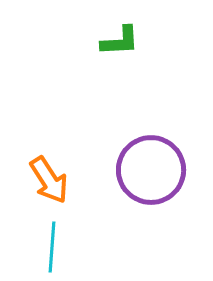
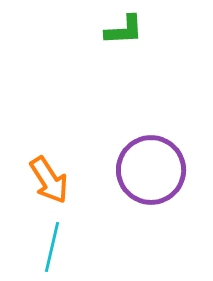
green L-shape: moved 4 px right, 11 px up
cyan line: rotated 9 degrees clockwise
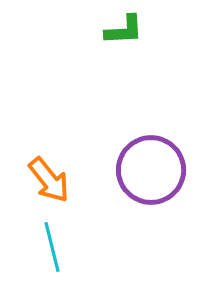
orange arrow: rotated 6 degrees counterclockwise
cyan line: rotated 27 degrees counterclockwise
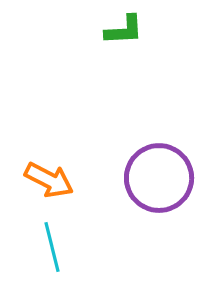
purple circle: moved 8 px right, 8 px down
orange arrow: rotated 24 degrees counterclockwise
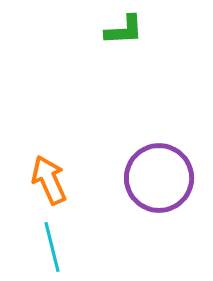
orange arrow: rotated 141 degrees counterclockwise
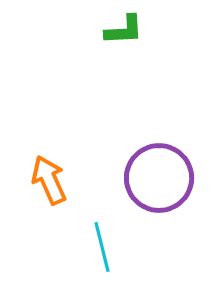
cyan line: moved 50 px right
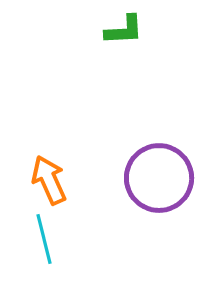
cyan line: moved 58 px left, 8 px up
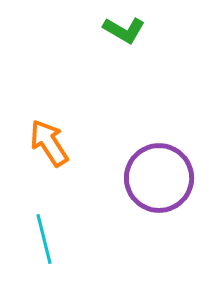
green L-shape: rotated 33 degrees clockwise
orange arrow: moved 37 px up; rotated 9 degrees counterclockwise
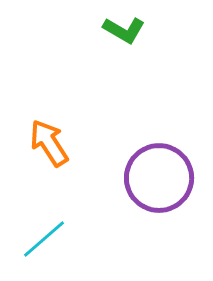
cyan line: rotated 63 degrees clockwise
